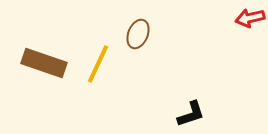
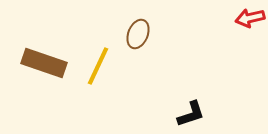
yellow line: moved 2 px down
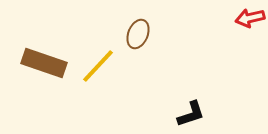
yellow line: rotated 18 degrees clockwise
